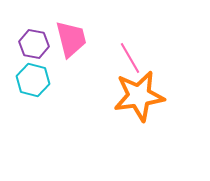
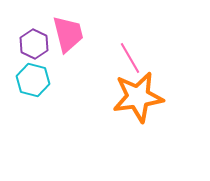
pink trapezoid: moved 3 px left, 5 px up
purple hexagon: rotated 16 degrees clockwise
orange star: moved 1 px left, 1 px down
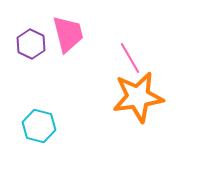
purple hexagon: moved 3 px left
cyan hexagon: moved 6 px right, 46 px down
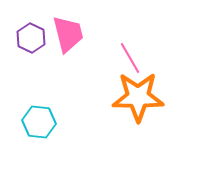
purple hexagon: moved 6 px up
orange star: rotated 9 degrees clockwise
cyan hexagon: moved 4 px up; rotated 8 degrees counterclockwise
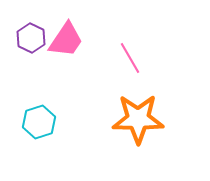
pink trapezoid: moved 2 px left, 6 px down; rotated 48 degrees clockwise
orange star: moved 22 px down
cyan hexagon: rotated 24 degrees counterclockwise
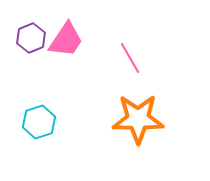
purple hexagon: rotated 12 degrees clockwise
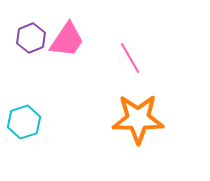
pink trapezoid: moved 1 px right
cyan hexagon: moved 15 px left
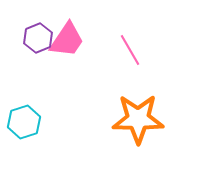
purple hexagon: moved 7 px right
pink line: moved 8 px up
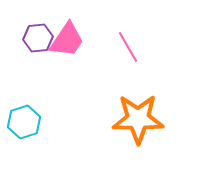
purple hexagon: rotated 16 degrees clockwise
pink line: moved 2 px left, 3 px up
